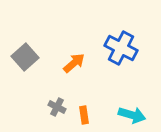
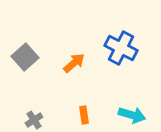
gray cross: moved 23 px left, 13 px down; rotated 30 degrees clockwise
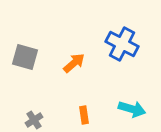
blue cross: moved 1 px right, 4 px up
gray square: rotated 32 degrees counterclockwise
cyan arrow: moved 6 px up
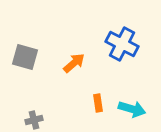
orange rectangle: moved 14 px right, 12 px up
gray cross: rotated 18 degrees clockwise
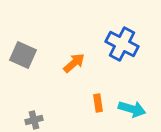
gray square: moved 2 px left, 2 px up; rotated 8 degrees clockwise
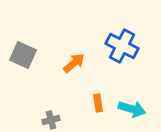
blue cross: moved 2 px down
gray cross: moved 17 px right
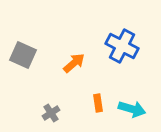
gray cross: moved 7 px up; rotated 18 degrees counterclockwise
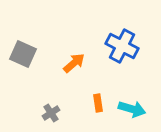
gray square: moved 1 px up
